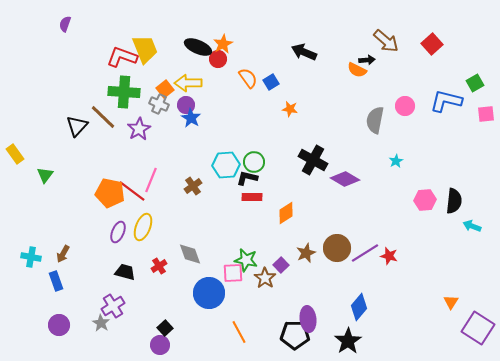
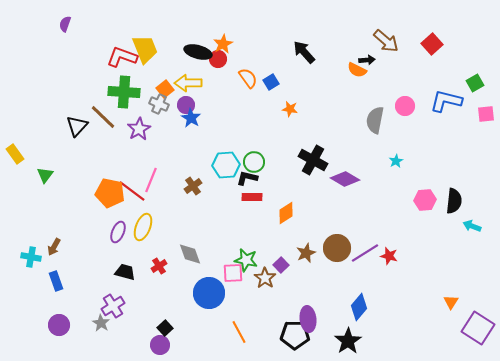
black ellipse at (198, 47): moved 5 px down; rotated 8 degrees counterclockwise
black arrow at (304, 52): rotated 25 degrees clockwise
brown arrow at (63, 254): moved 9 px left, 7 px up
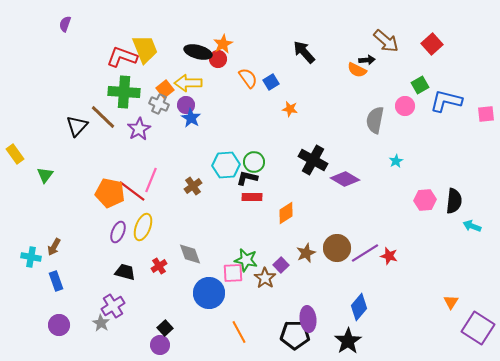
green square at (475, 83): moved 55 px left, 2 px down
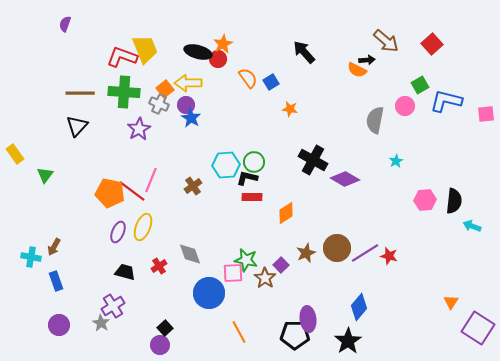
brown line at (103, 117): moved 23 px left, 24 px up; rotated 44 degrees counterclockwise
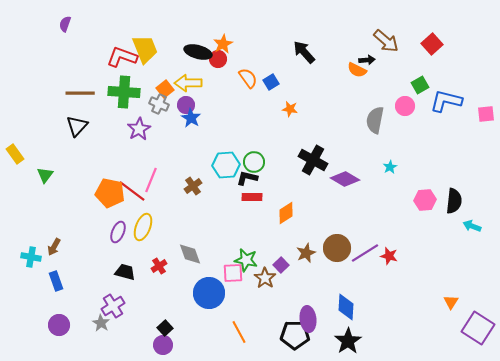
cyan star at (396, 161): moved 6 px left, 6 px down
blue diamond at (359, 307): moved 13 px left; rotated 36 degrees counterclockwise
purple circle at (160, 345): moved 3 px right
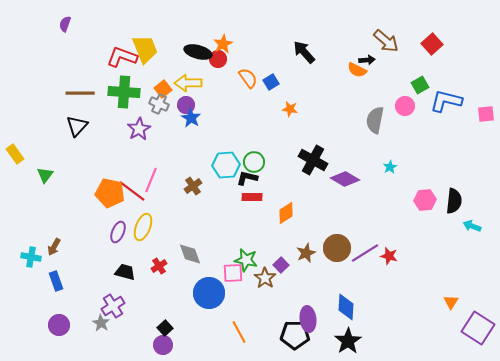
orange square at (165, 89): moved 2 px left
